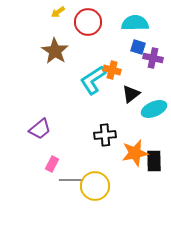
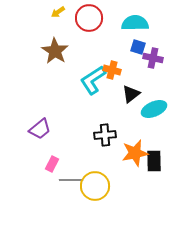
red circle: moved 1 px right, 4 px up
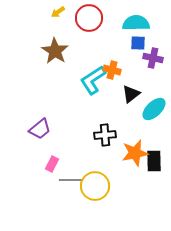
cyan semicircle: moved 1 px right
blue square: moved 4 px up; rotated 14 degrees counterclockwise
cyan ellipse: rotated 20 degrees counterclockwise
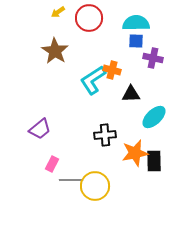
blue square: moved 2 px left, 2 px up
black triangle: rotated 36 degrees clockwise
cyan ellipse: moved 8 px down
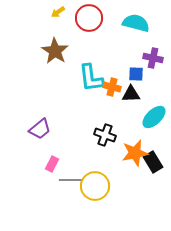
cyan semicircle: rotated 16 degrees clockwise
blue square: moved 33 px down
orange cross: moved 17 px down
cyan L-shape: moved 2 px left, 2 px up; rotated 64 degrees counterclockwise
black cross: rotated 25 degrees clockwise
black rectangle: moved 1 px left, 1 px down; rotated 30 degrees counterclockwise
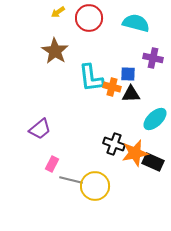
blue square: moved 8 px left
cyan ellipse: moved 1 px right, 2 px down
black cross: moved 9 px right, 9 px down
black rectangle: rotated 35 degrees counterclockwise
gray line: rotated 15 degrees clockwise
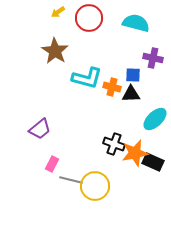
blue square: moved 5 px right, 1 px down
cyan L-shape: moved 4 px left; rotated 68 degrees counterclockwise
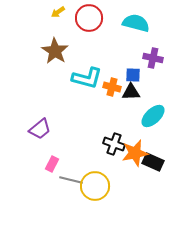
black triangle: moved 2 px up
cyan ellipse: moved 2 px left, 3 px up
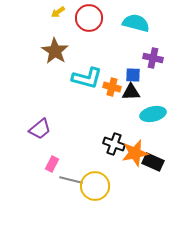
cyan ellipse: moved 2 px up; rotated 30 degrees clockwise
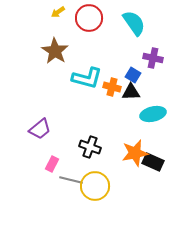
cyan semicircle: moved 2 px left; rotated 40 degrees clockwise
blue square: rotated 28 degrees clockwise
black cross: moved 24 px left, 3 px down
